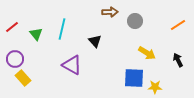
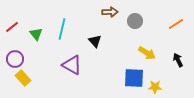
orange line: moved 2 px left, 1 px up
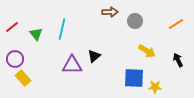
black triangle: moved 1 px left, 15 px down; rotated 32 degrees clockwise
yellow arrow: moved 2 px up
purple triangle: rotated 30 degrees counterclockwise
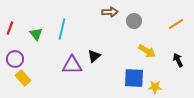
gray circle: moved 1 px left
red line: moved 2 px left, 1 px down; rotated 32 degrees counterclockwise
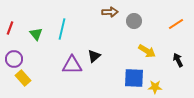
purple circle: moved 1 px left
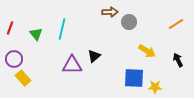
gray circle: moved 5 px left, 1 px down
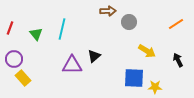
brown arrow: moved 2 px left, 1 px up
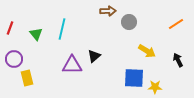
yellow rectangle: moved 4 px right; rotated 28 degrees clockwise
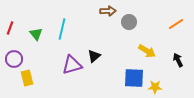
purple triangle: rotated 15 degrees counterclockwise
